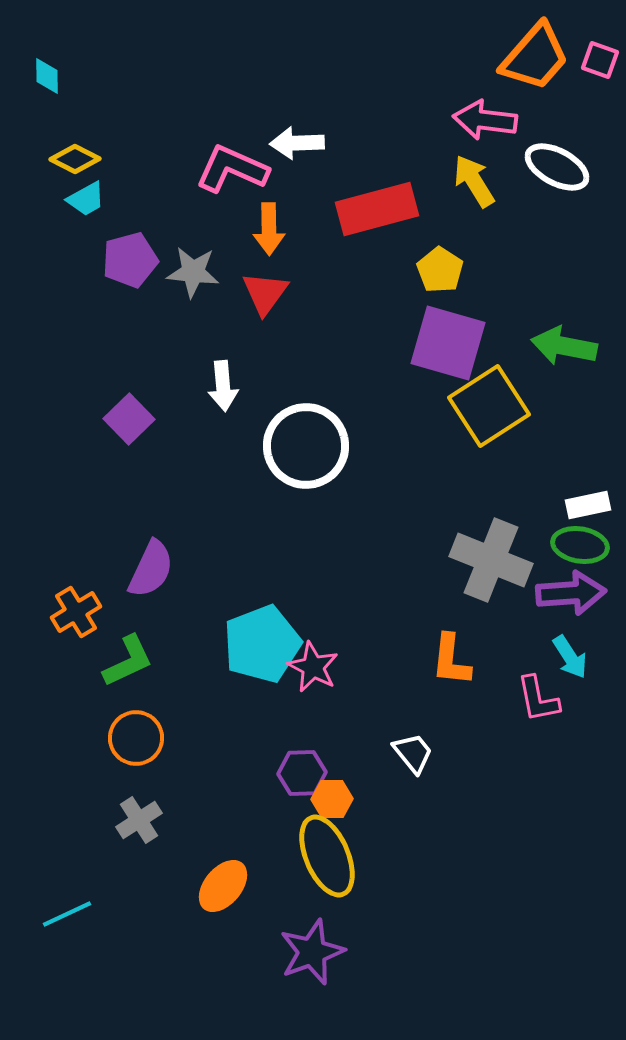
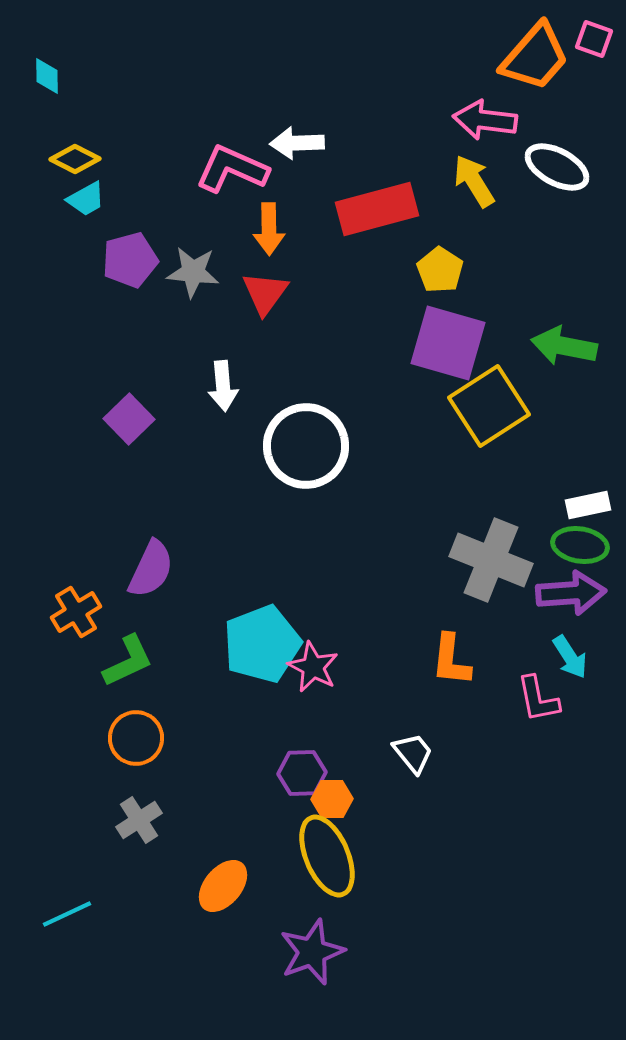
pink square at (600, 60): moved 6 px left, 21 px up
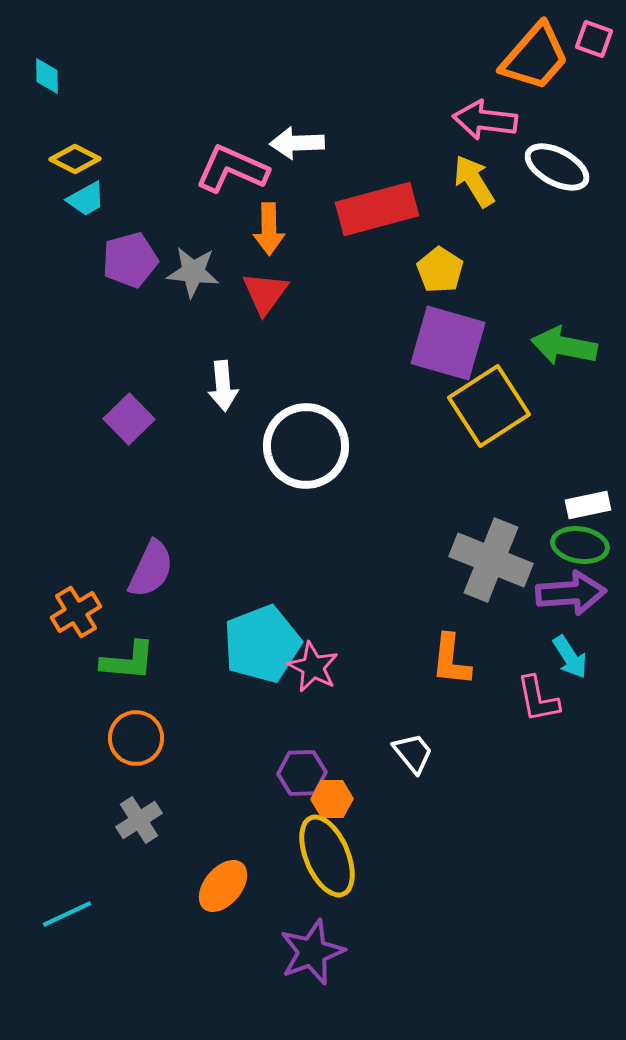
green L-shape at (128, 661): rotated 30 degrees clockwise
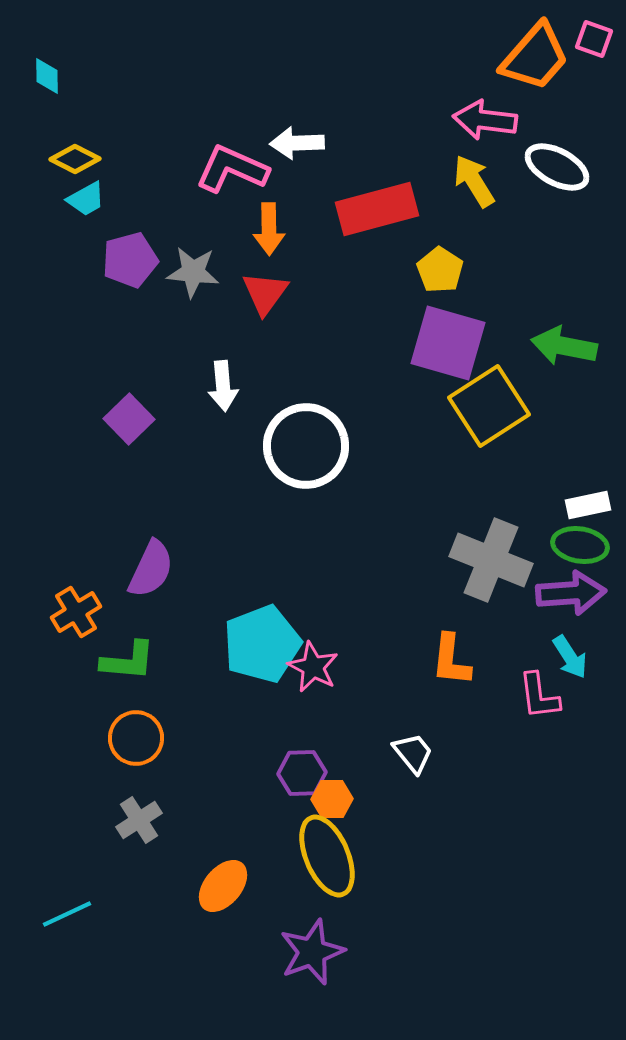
pink L-shape at (538, 699): moved 1 px right, 3 px up; rotated 4 degrees clockwise
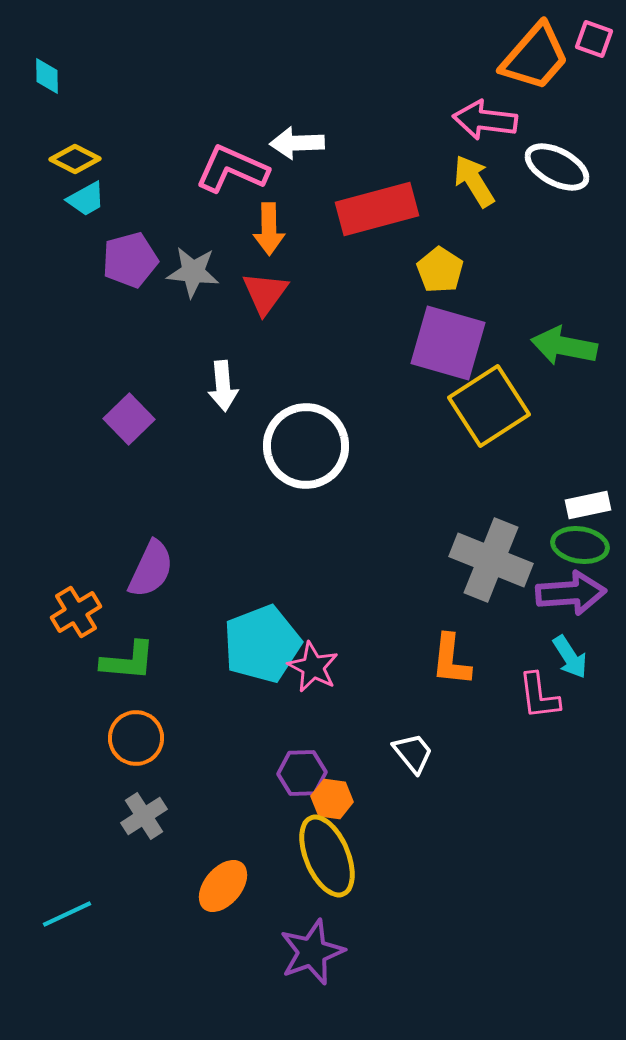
orange hexagon at (332, 799): rotated 9 degrees clockwise
gray cross at (139, 820): moved 5 px right, 4 px up
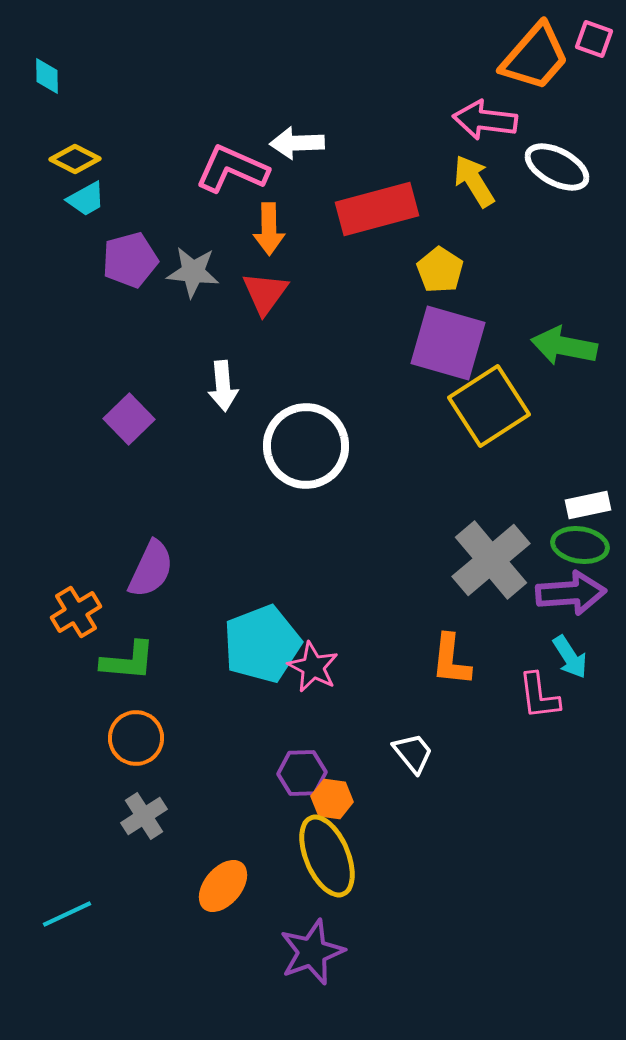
gray cross at (491, 560): rotated 28 degrees clockwise
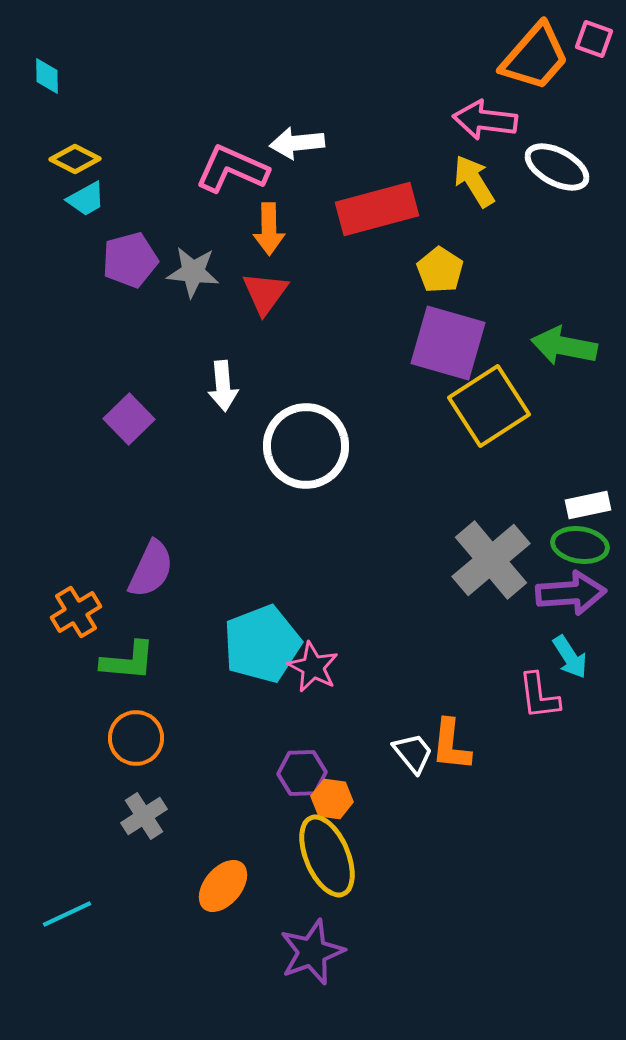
white arrow at (297, 143): rotated 4 degrees counterclockwise
orange L-shape at (451, 660): moved 85 px down
